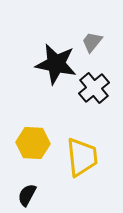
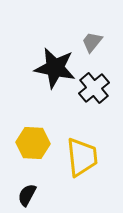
black star: moved 1 px left, 4 px down
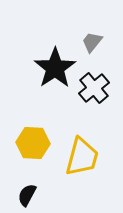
black star: rotated 27 degrees clockwise
yellow trapezoid: rotated 21 degrees clockwise
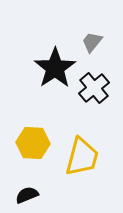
black semicircle: rotated 40 degrees clockwise
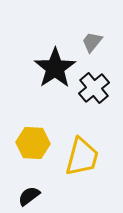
black semicircle: moved 2 px right, 1 px down; rotated 15 degrees counterclockwise
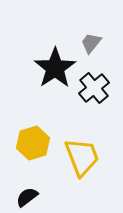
gray trapezoid: moved 1 px left, 1 px down
yellow hexagon: rotated 20 degrees counterclockwise
yellow trapezoid: rotated 36 degrees counterclockwise
black semicircle: moved 2 px left, 1 px down
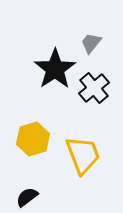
black star: moved 1 px down
yellow hexagon: moved 4 px up
yellow trapezoid: moved 1 px right, 2 px up
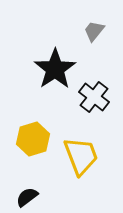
gray trapezoid: moved 3 px right, 12 px up
black cross: moved 9 px down; rotated 12 degrees counterclockwise
yellow trapezoid: moved 2 px left, 1 px down
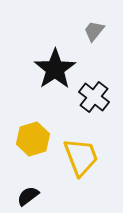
yellow trapezoid: moved 1 px down
black semicircle: moved 1 px right, 1 px up
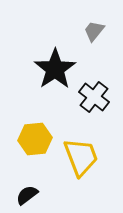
yellow hexagon: moved 2 px right; rotated 12 degrees clockwise
black semicircle: moved 1 px left, 1 px up
